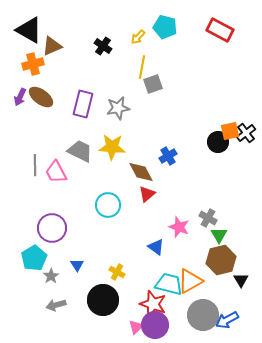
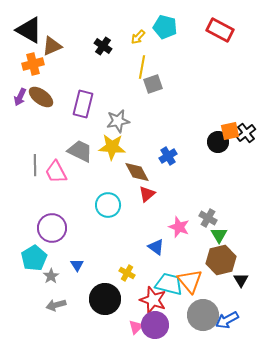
gray star at (118, 108): moved 13 px down
brown diamond at (141, 172): moved 4 px left
yellow cross at (117, 272): moved 10 px right, 1 px down
orange triangle at (190, 281): rotated 40 degrees counterclockwise
black circle at (103, 300): moved 2 px right, 1 px up
red star at (153, 304): moved 4 px up
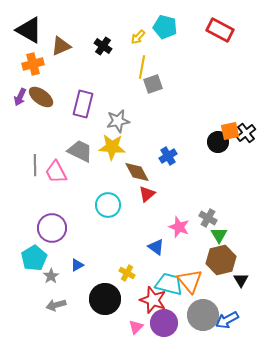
brown triangle at (52, 46): moved 9 px right
blue triangle at (77, 265): rotated 32 degrees clockwise
purple circle at (155, 325): moved 9 px right, 2 px up
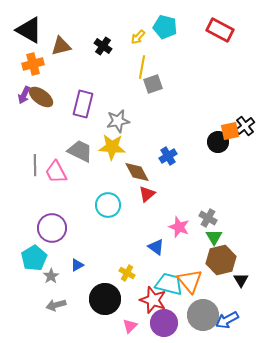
brown triangle at (61, 46): rotated 10 degrees clockwise
purple arrow at (20, 97): moved 4 px right, 2 px up
black cross at (246, 133): moved 1 px left, 7 px up
green triangle at (219, 235): moved 5 px left, 2 px down
pink triangle at (136, 327): moved 6 px left, 1 px up
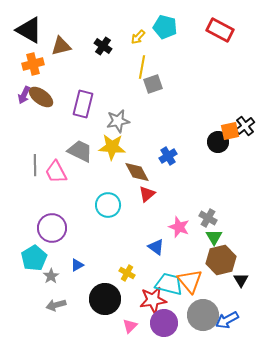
red star at (153, 300): rotated 28 degrees counterclockwise
